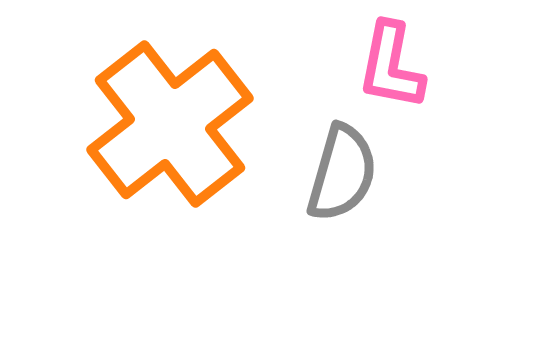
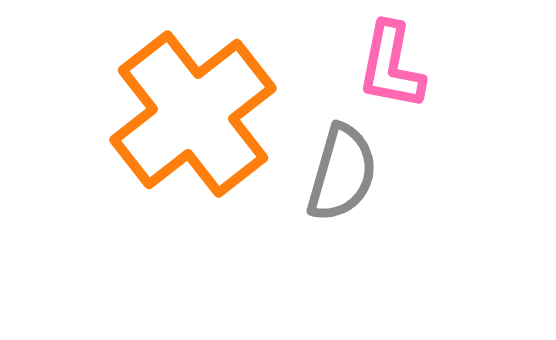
orange cross: moved 23 px right, 10 px up
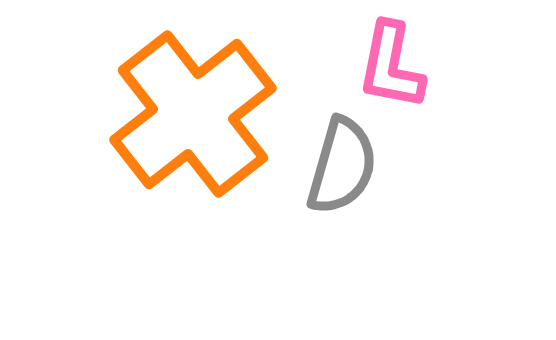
gray semicircle: moved 7 px up
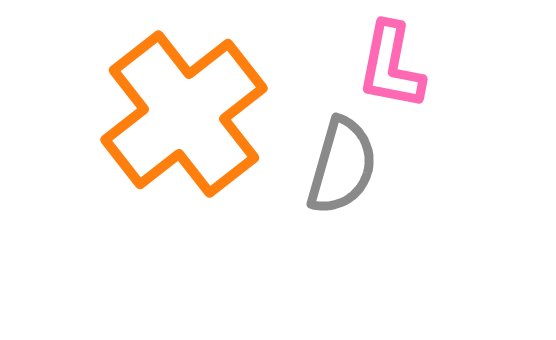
orange cross: moved 9 px left
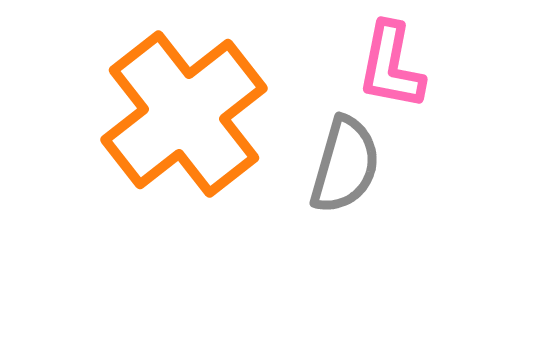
gray semicircle: moved 3 px right, 1 px up
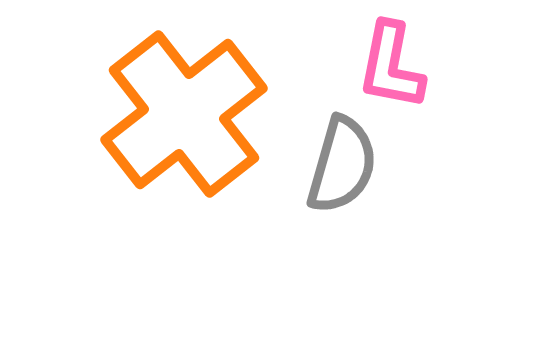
gray semicircle: moved 3 px left
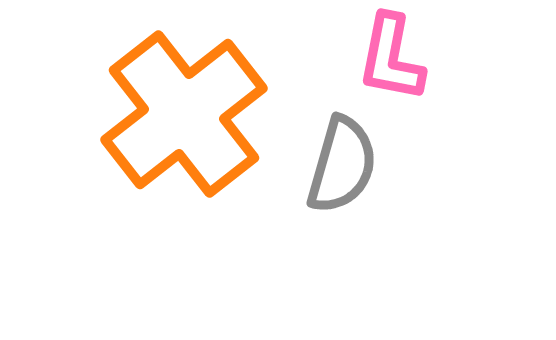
pink L-shape: moved 8 px up
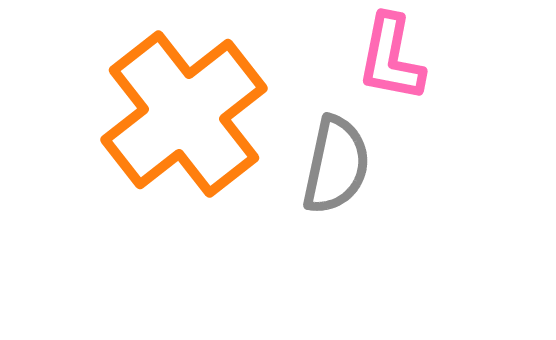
gray semicircle: moved 6 px left; rotated 4 degrees counterclockwise
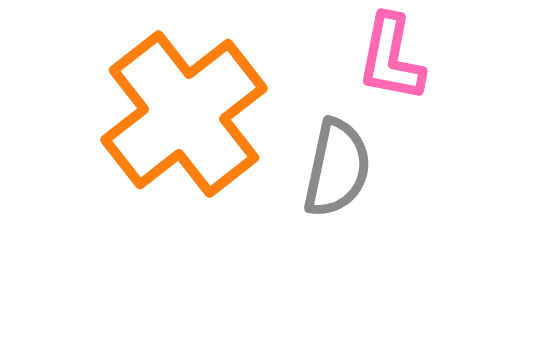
gray semicircle: moved 1 px right, 3 px down
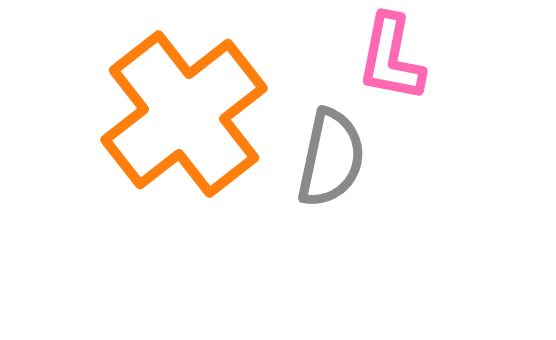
gray semicircle: moved 6 px left, 10 px up
